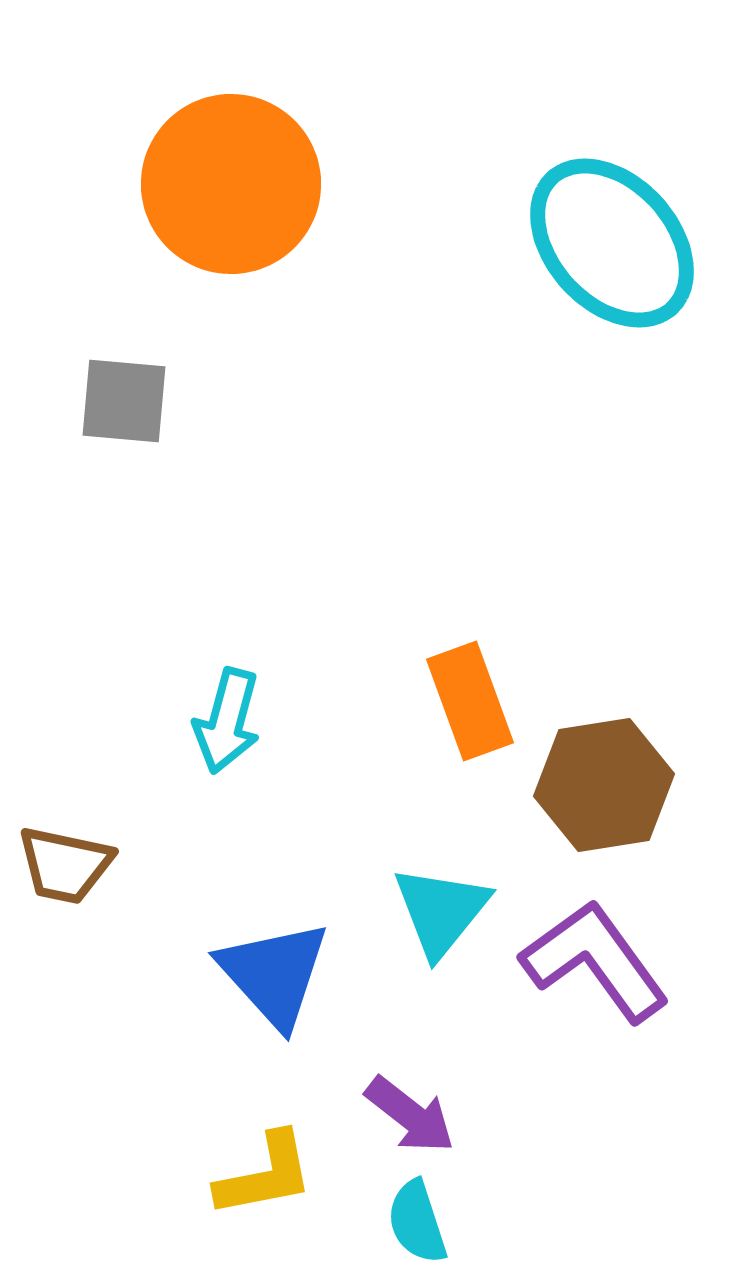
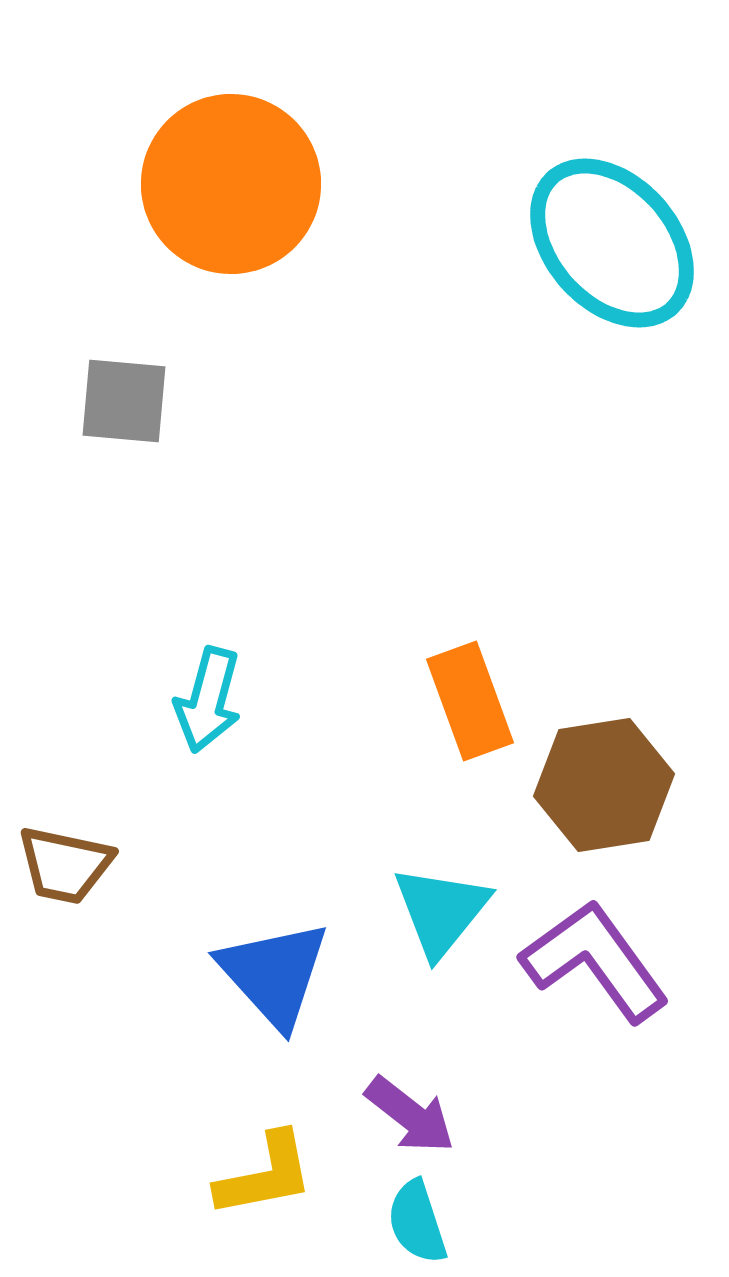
cyan arrow: moved 19 px left, 21 px up
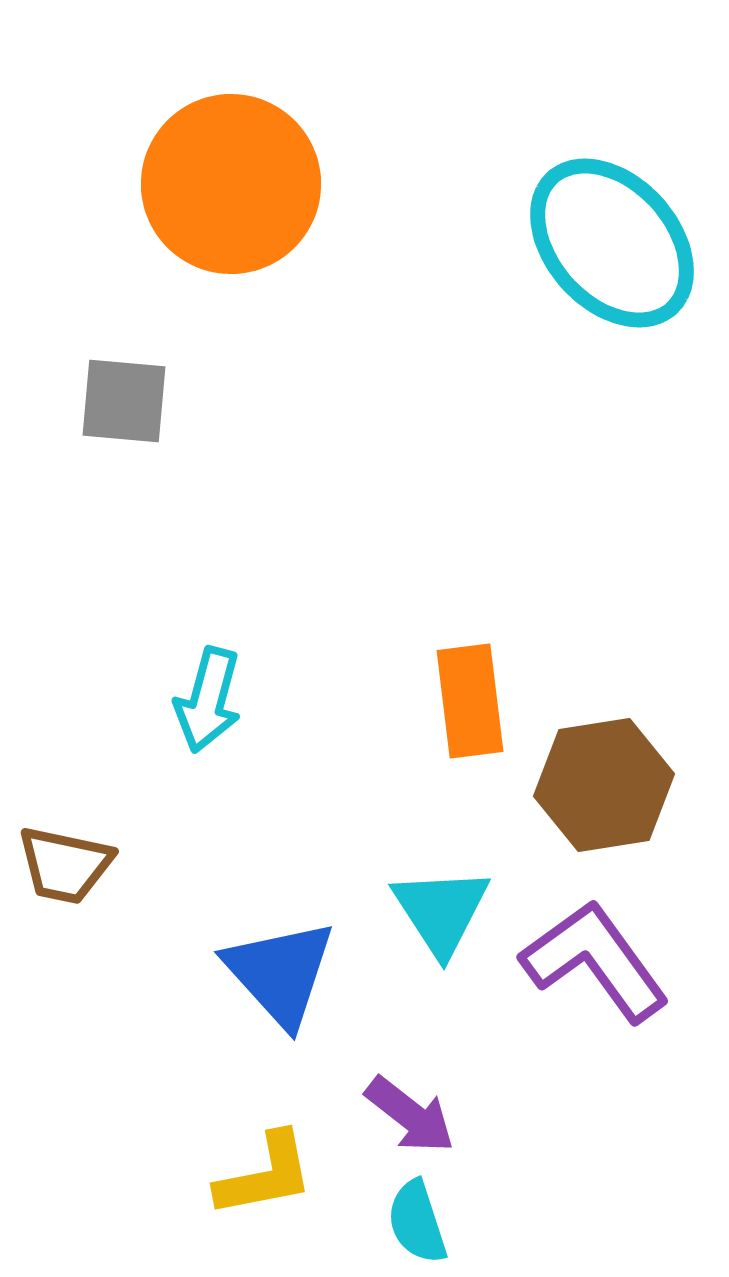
orange rectangle: rotated 13 degrees clockwise
cyan triangle: rotated 12 degrees counterclockwise
blue triangle: moved 6 px right, 1 px up
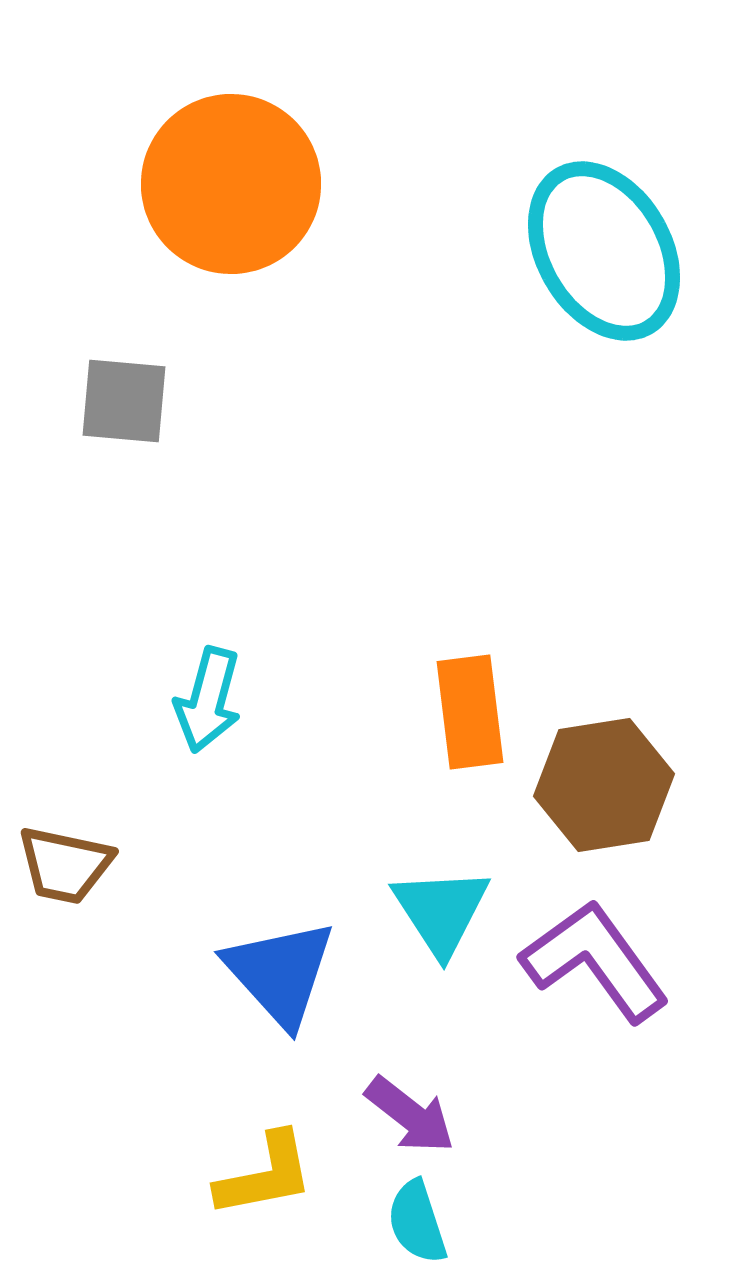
cyan ellipse: moved 8 px left, 8 px down; rotated 12 degrees clockwise
orange rectangle: moved 11 px down
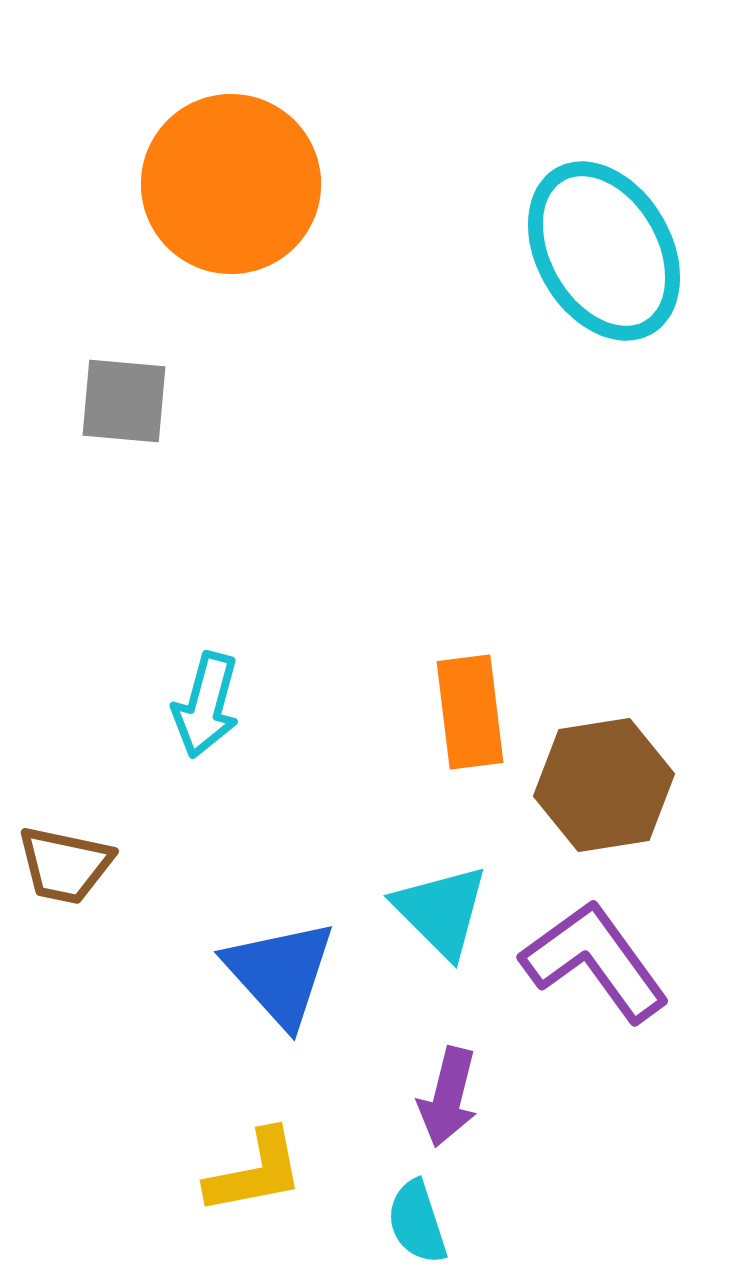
cyan arrow: moved 2 px left, 5 px down
cyan triangle: rotated 12 degrees counterclockwise
purple arrow: moved 38 px right, 18 px up; rotated 66 degrees clockwise
yellow L-shape: moved 10 px left, 3 px up
